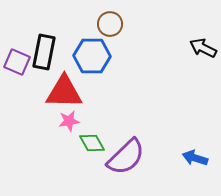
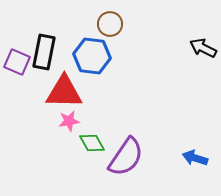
blue hexagon: rotated 6 degrees clockwise
purple semicircle: rotated 12 degrees counterclockwise
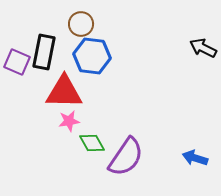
brown circle: moved 29 px left
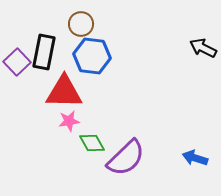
purple square: rotated 24 degrees clockwise
purple semicircle: moved 1 px down; rotated 12 degrees clockwise
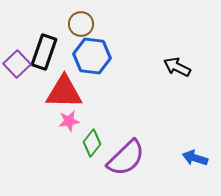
black arrow: moved 26 px left, 19 px down
black rectangle: rotated 8 degrees clockwise
purple square: moved 2 px down
green diamond: rotated 68 degrees clockwise
